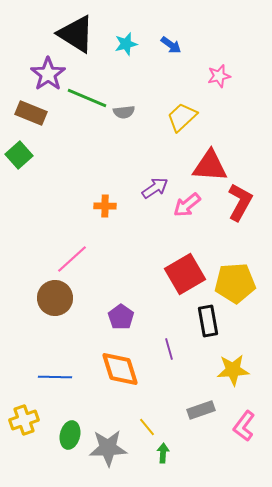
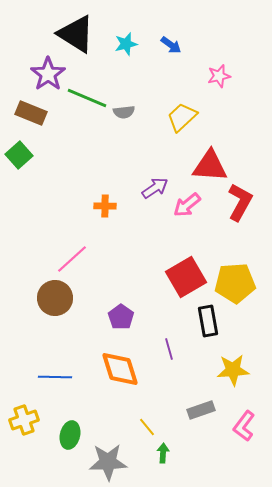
red square: moved 1 px right, 3 px down
gray star: moved 14 px down
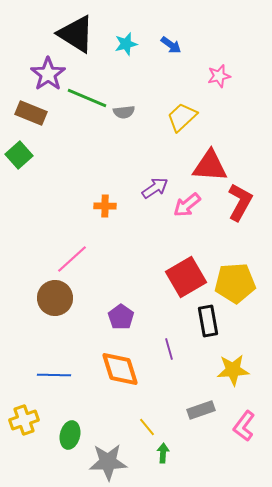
blue line: moved 1 px left, 2 px up
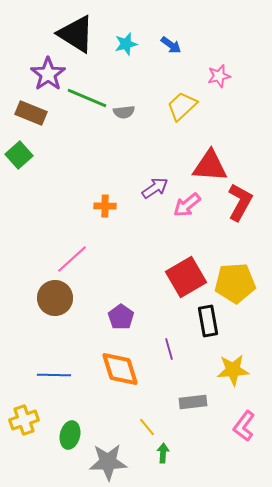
yellow trapezoid: moved 11 px up
gray rectangle: moved 8 px left, 8 px up; rotated 12 degrees clockwise
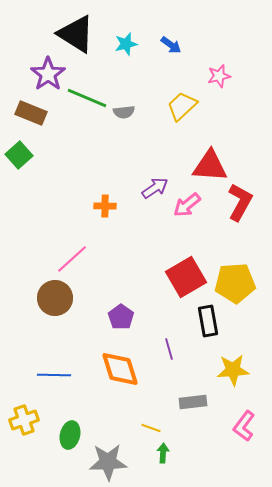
yellow line: moved 4 px right, 1 px down; rotated 30 degrees counterclockwise
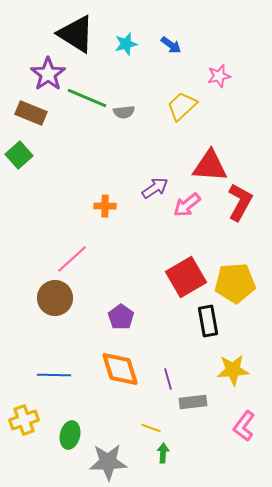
purple line: moved 1 px left, 30 px down
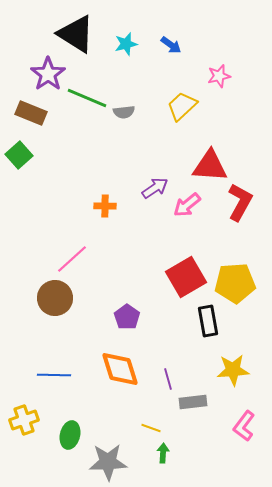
purple pentagon: moved 6 px right
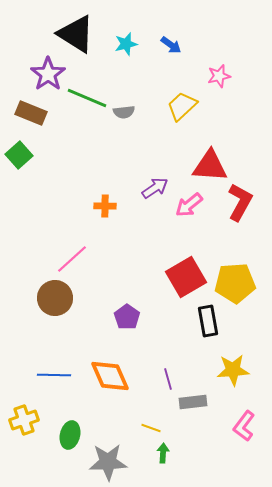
pink arrow: moved 2 px right
orange diamond: moved 10 px left, 7 px down; rotated 6 degrees counterclockwise
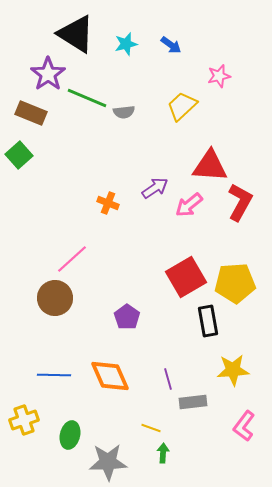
orange cross: moved 3 px right, 3 px up; rotated 20 degrees clockwise
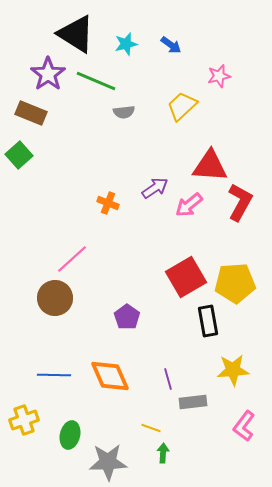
green line: moved 9 px right, 17 px up
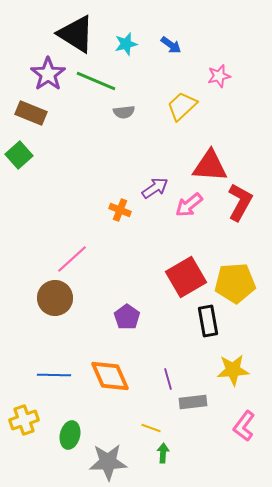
orange cross: moved 12 px right, 7 px down
